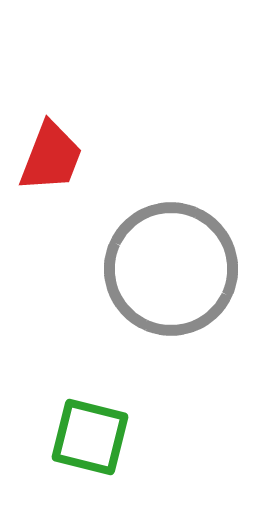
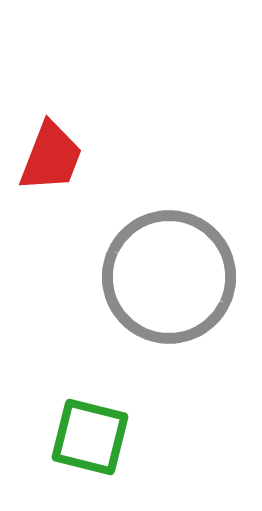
gray circle: moved 2 px left, 8 px down
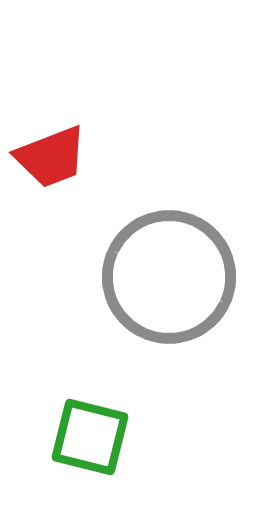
red trapezoid: rotated 48 degrees clockwise
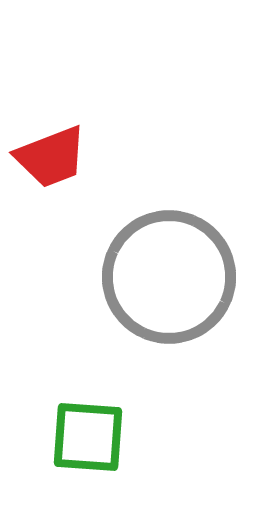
green square: moved 2 px left; rotated 10 degrees counterclockwise
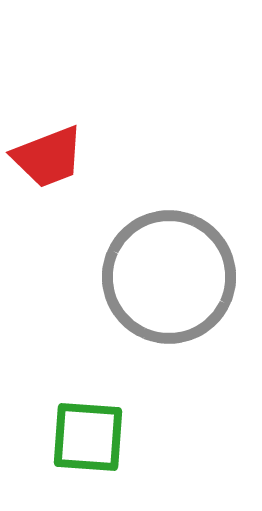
red trapezoid: moved 3 px left
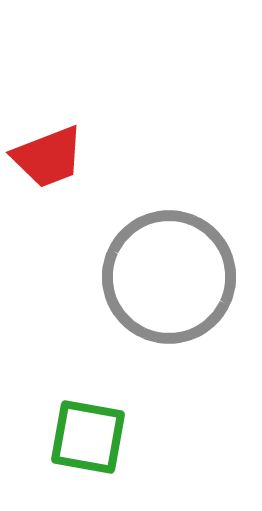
green square: rotated 6 degrees clockwise
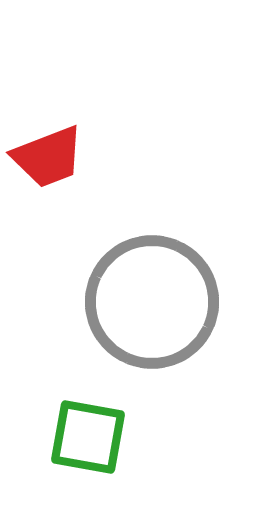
gray circle: moved 17 px left, 25 px down
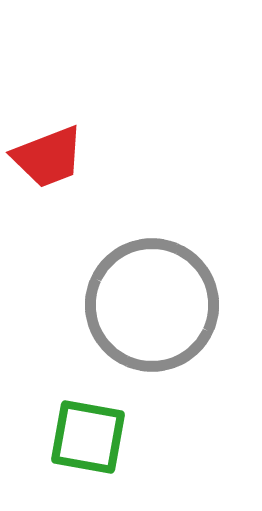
gray circle: moved 3 px down
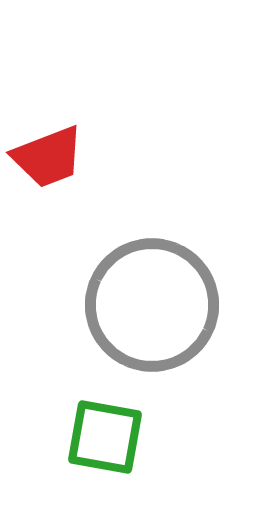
green square: moved 17 px right
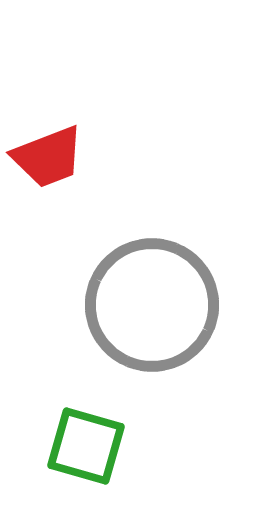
green square: moved 19 px left, 9 px down; rotated 6 degrees clockwise
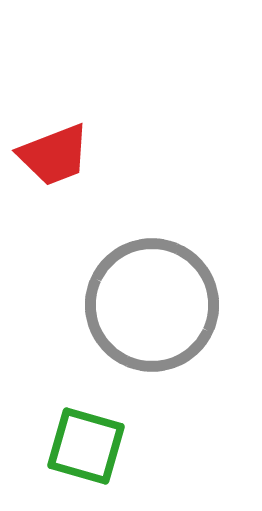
red trapezoid: moved 6 px right, 2 px up
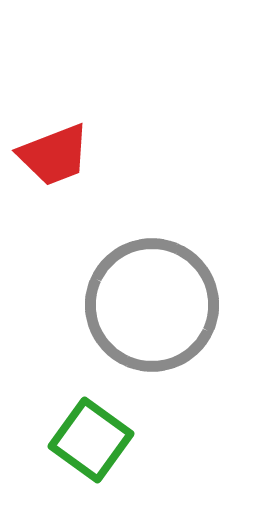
green square: moved 5 px right, 6 px up; rotated 20 degrees clockwise
